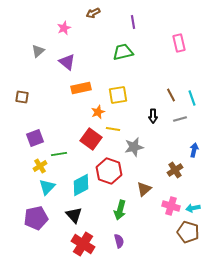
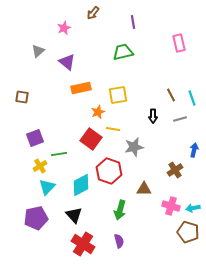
brown arrow: rotated 24 degrees counterclockwise
brown triangle: rotated 42 degrees clockwise
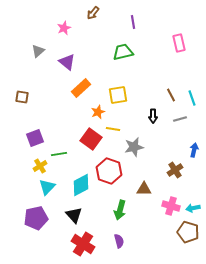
orange rectangle: rotated 30 degrees counterclockwise
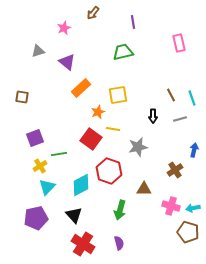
gray triangle: rotated 24 degrees clockwise
gray star: moved 4 px right
purple semicircle: moved 2 px down
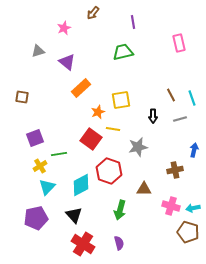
yellow square: moved 3 px right, 5 px down
brown cross: rotated 21 degrees clockwise
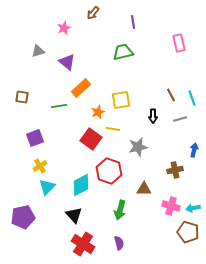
green line: moved 48 px up
purple pentagon: moved 13 px left, 1 px up
